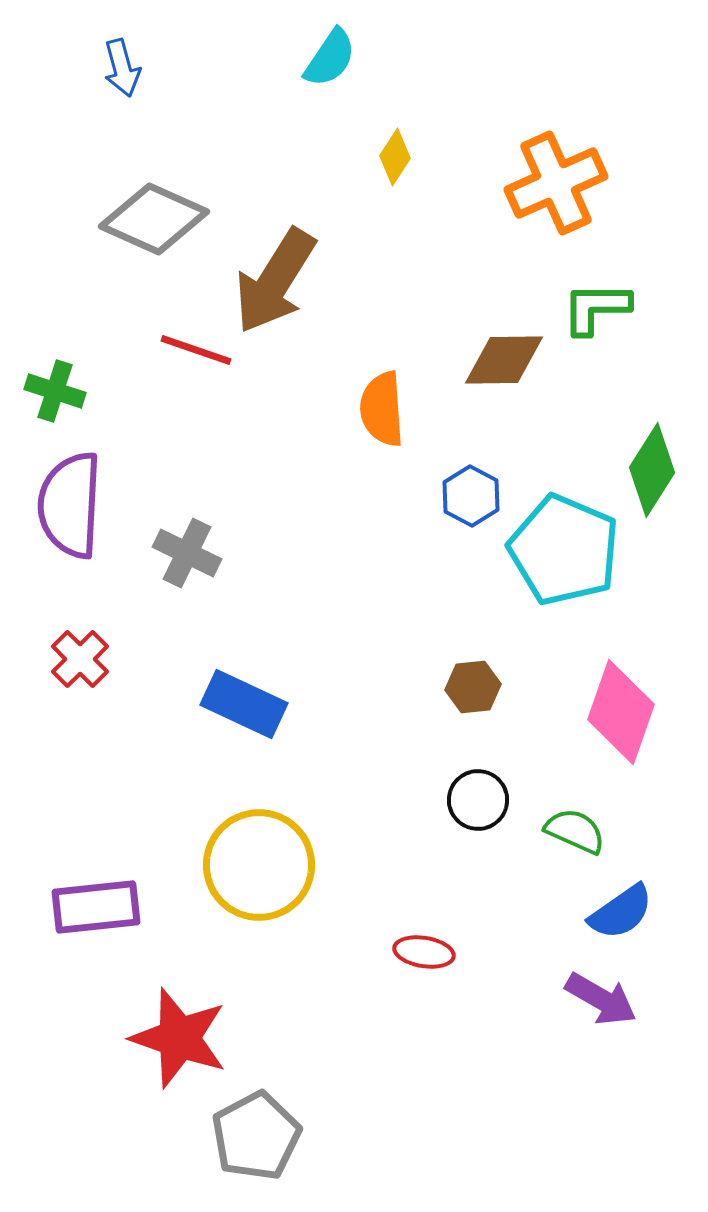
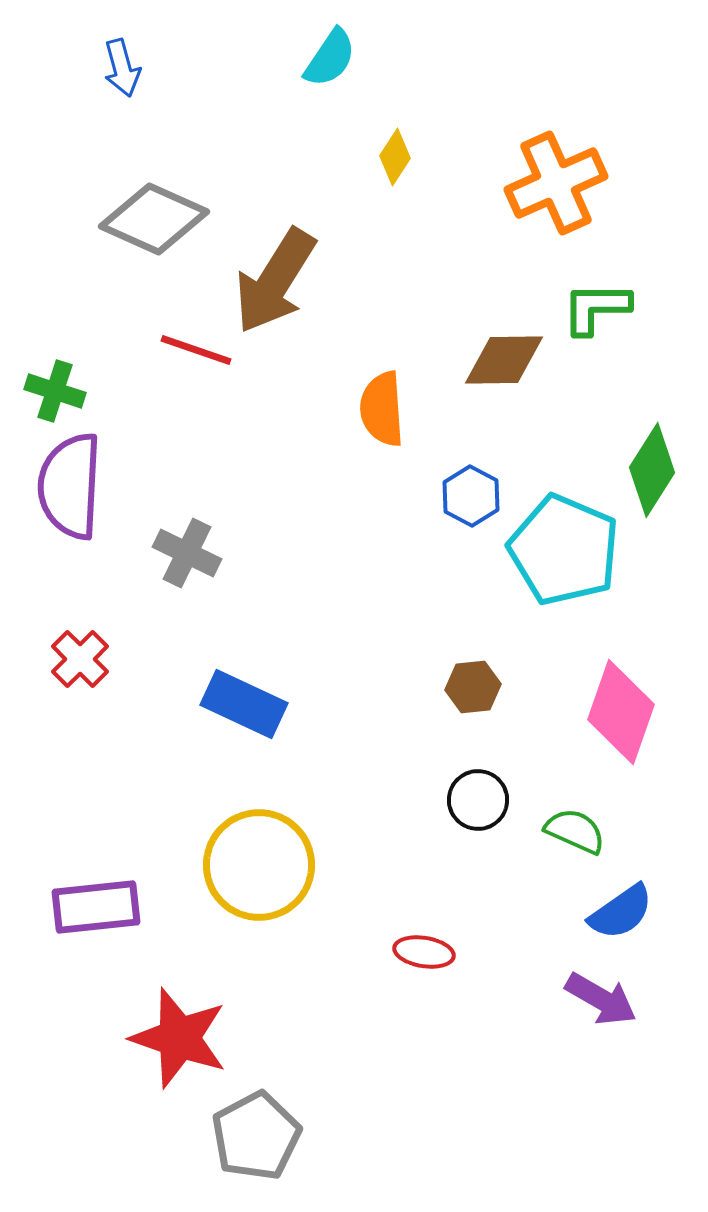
purple semicircle: moved 19 px up
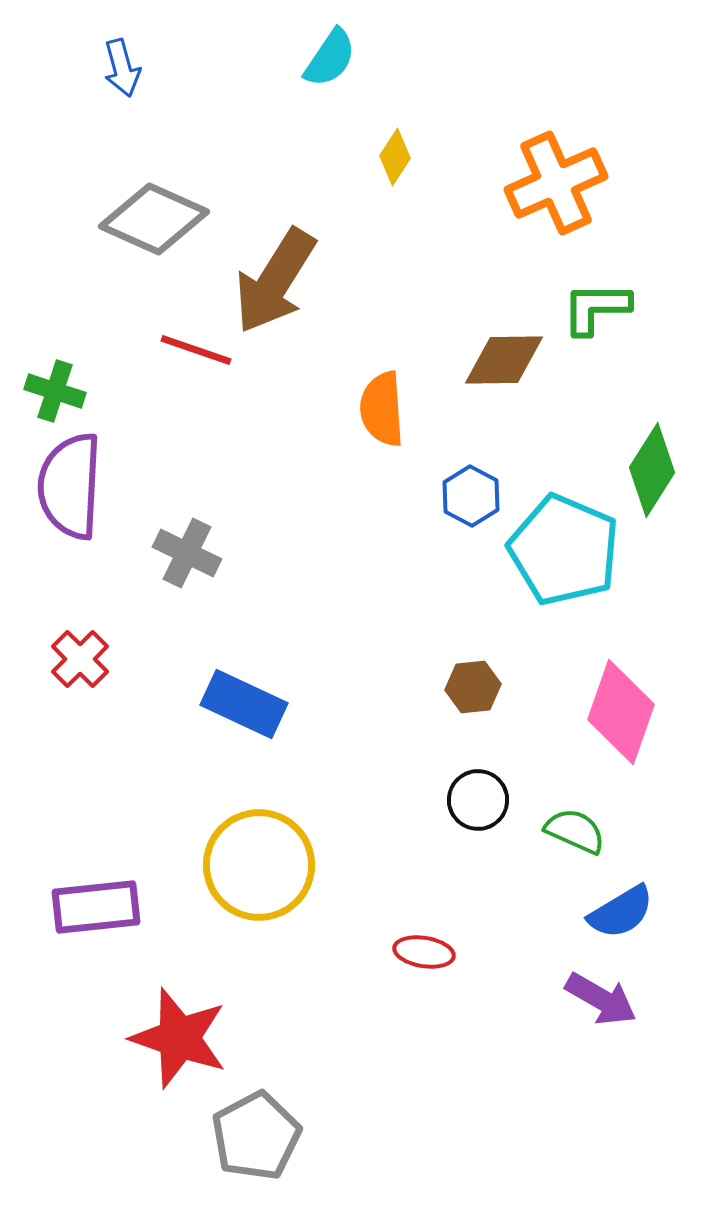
blue semicircle: rotated 4 degrees clockwise
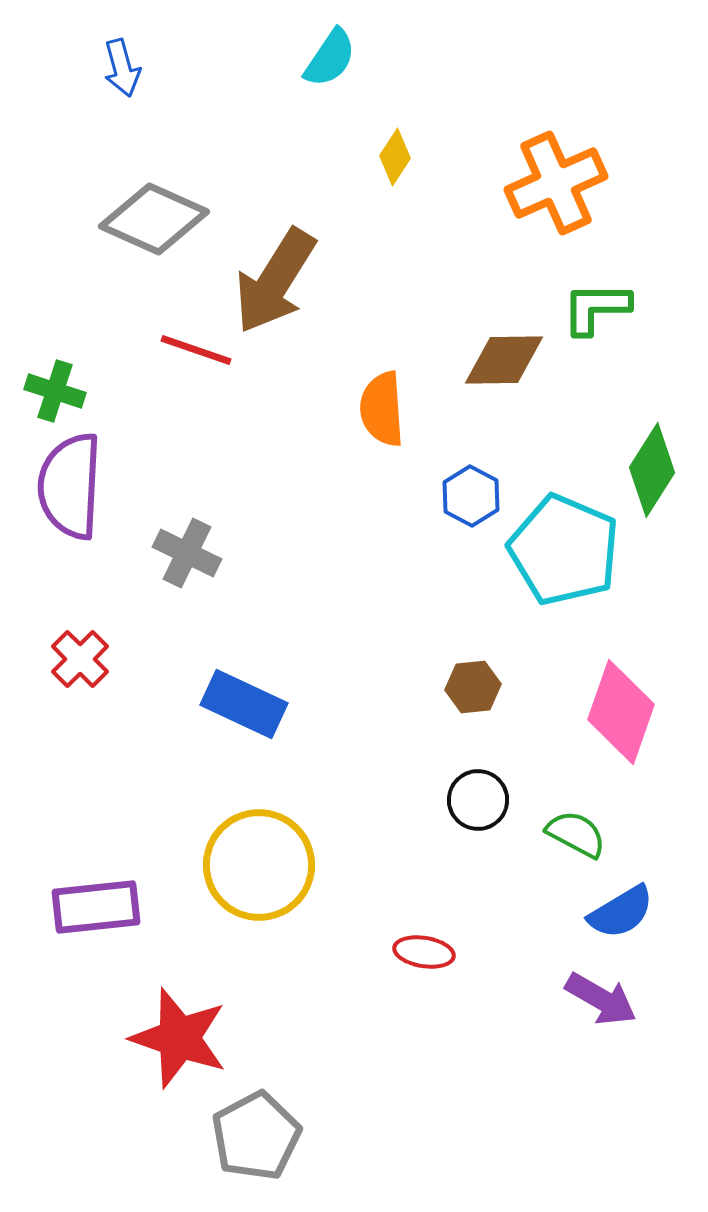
green semicircle: moved 1 px right, 3 px down; rotated 4 degrees clockwise
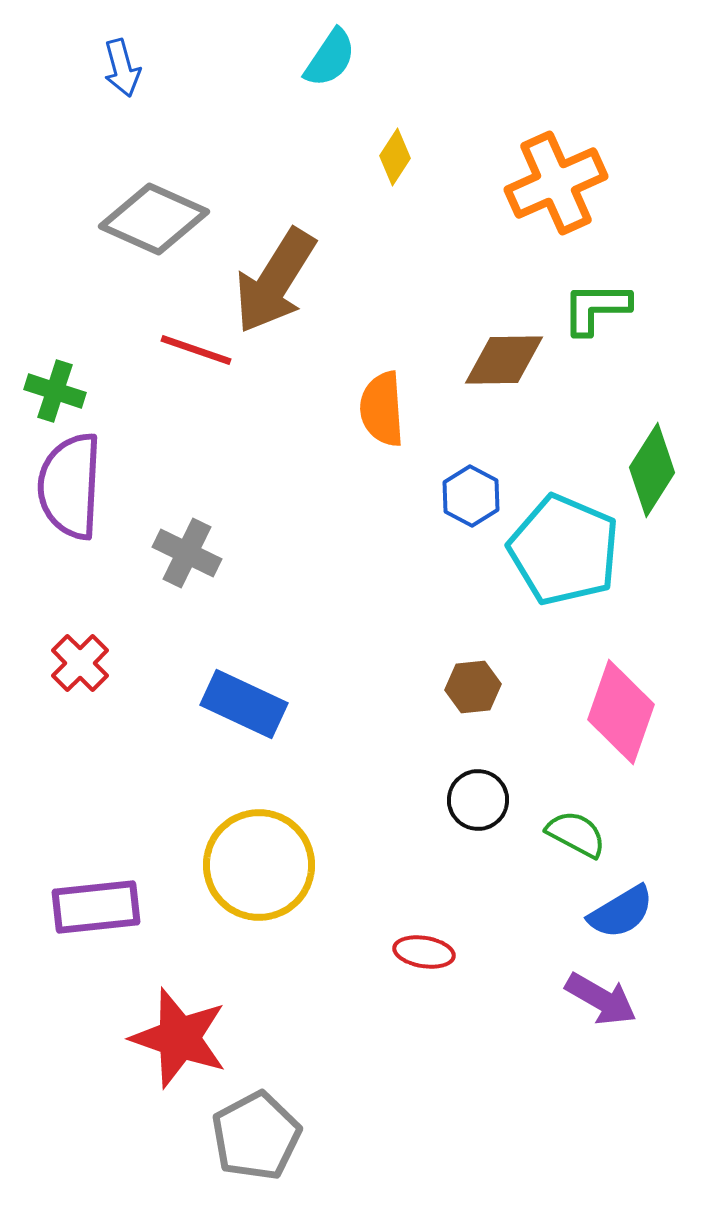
red cross: moved 4 px down
